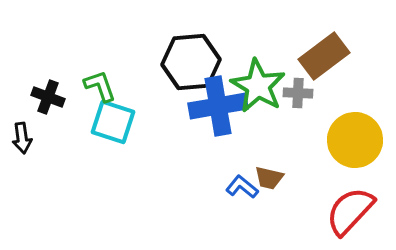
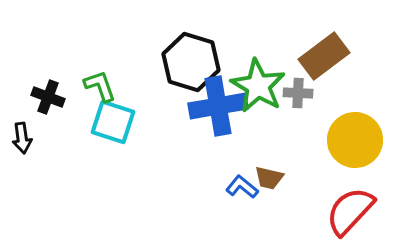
black hexagon: rotated 22 degrees clockwise
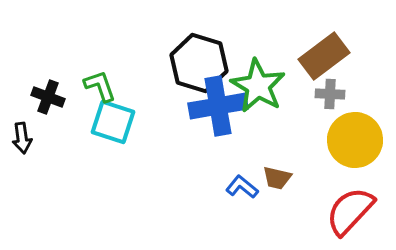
black hexagon: moved 8 px right, 1 px down
gray cross: moved 32 px right, 1 px down
brown trapezoid: moved 8 px right
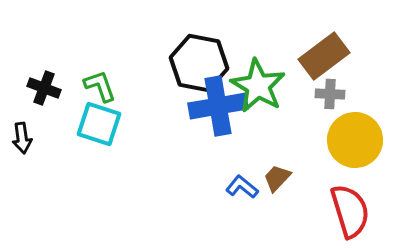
black hexagon: rotated 6 degrees counterclockwise
black cross: moved 4 px left, 9 px up
cyan square: moved 14 px left, 2 px down
brown trapezoid: rotated 120 degrees clockwise
red semicircle: rotated 120 degrees clockwise
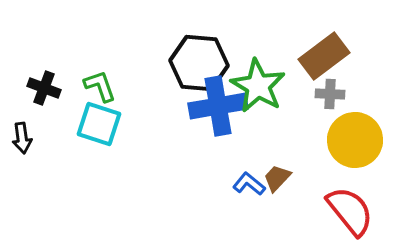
black hexagon: rotated 6 degrees counterclockwise
blue L-shape: moved 7 px right, 3 px up
red semicircle: rotated 22 degrees counterclockwise
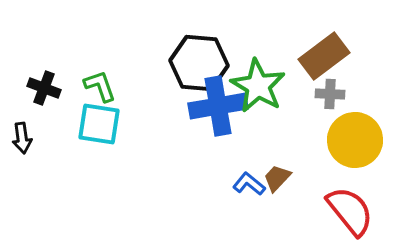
cyan square: rotated 9 degrees counterclockwise
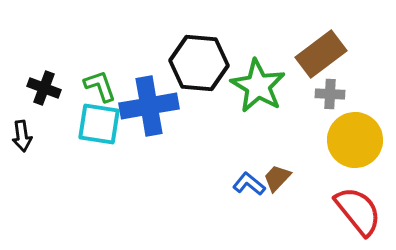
brown rectangle: moved 3 px left, 2 px up
blue cross: moved 69 px left
black arrow: moved 2 px up
red semicircle: moved 8 px right
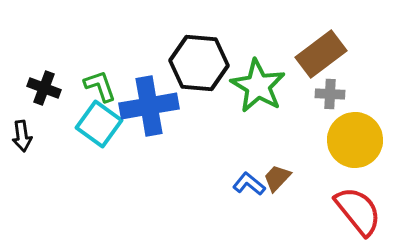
cyan square: rotated 27 degrees clockwise
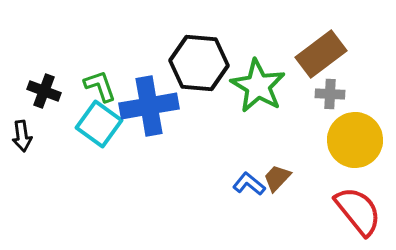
black cross: moved 3 px down
